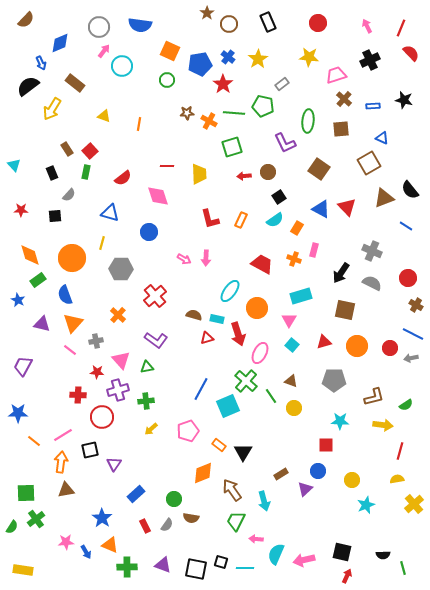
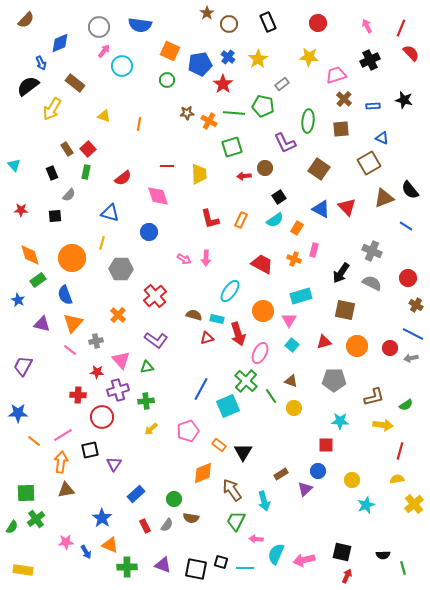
red square at (90, 151): moved 2 px left, 2 px up
brown circle at (268, 172): moved 3 px left, 4 px up
orange circle at (257, 308): moved 6 px right, 3 px down
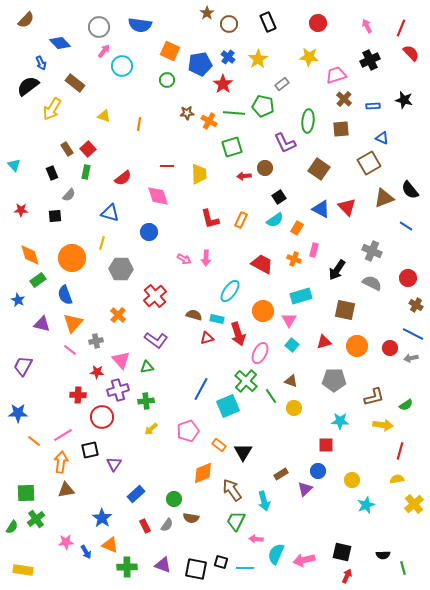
blue diamond at (60, 43): rotated 70 degrees clockwise
black arrow at (341, 273): moved 4 px left, 3 px up
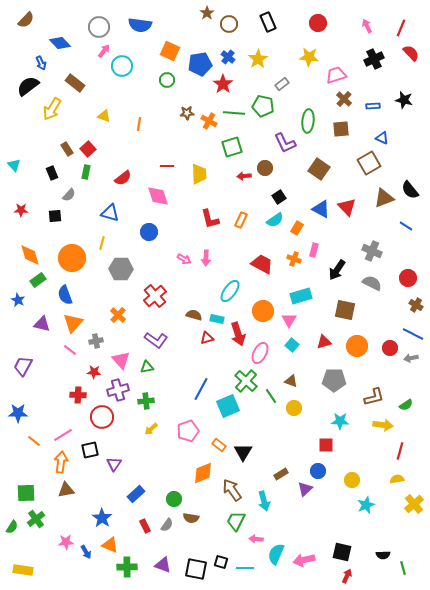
black cross at (370, 60): moved 4 px right, 1 px up
red star at (97, 372): moved 3 px left
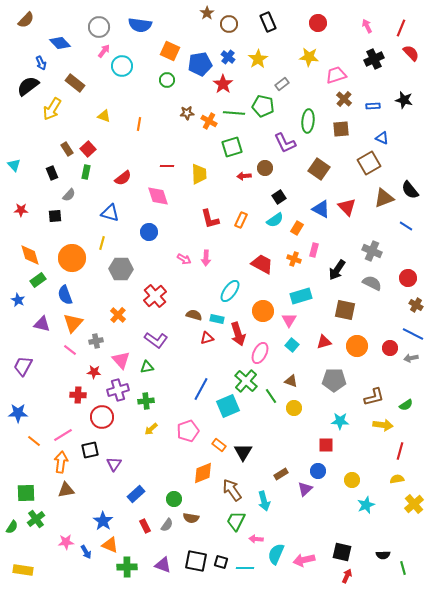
blue star at (102, 518): moved 1 px right, 3 px down
black square at (196, 569): moved 8 px up
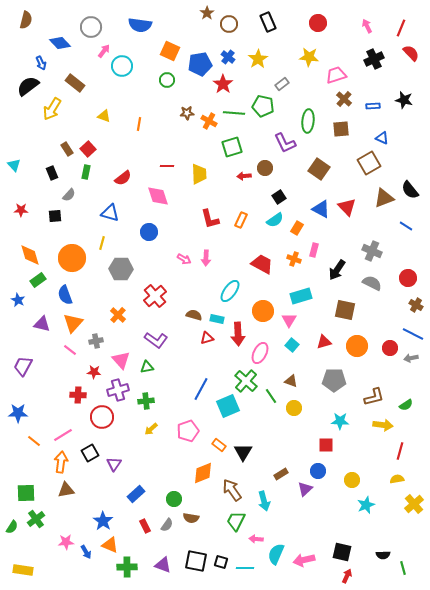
brown semicircle at (26, 20): rotated 30 degrees counterclockwise
gray circle at (99, 27): moved 8 px left
red arrow at (238, 334): rotated 15 degrees clockwise
black square at (90, 450): moved 3 px down; rotated 18 degrees counterclockwise
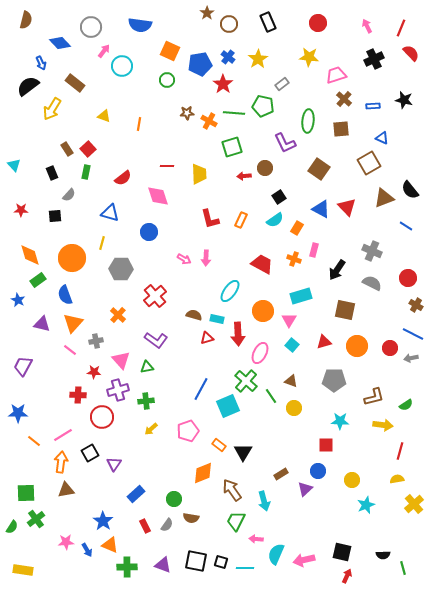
blue arrow at (86, 552): moved 1 px right, 2 px up
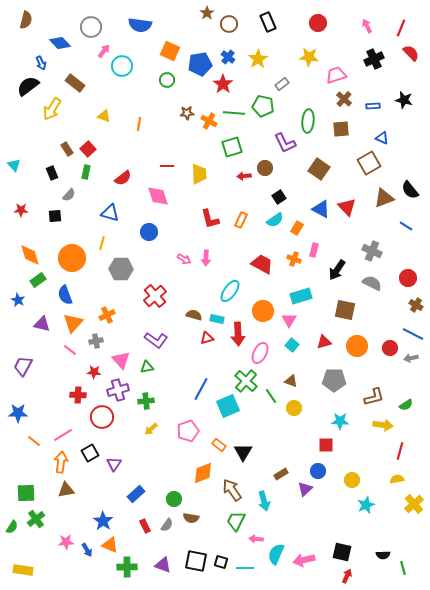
orange cross at (118, 315): moved 11 px left; rotated 21 degrees clockwise
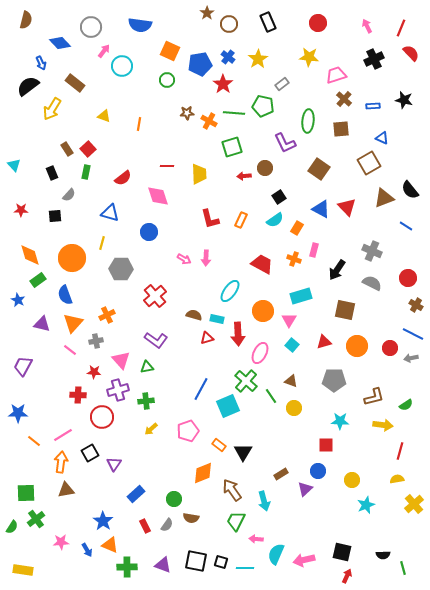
pink star at (66, 542): moved 5 px left
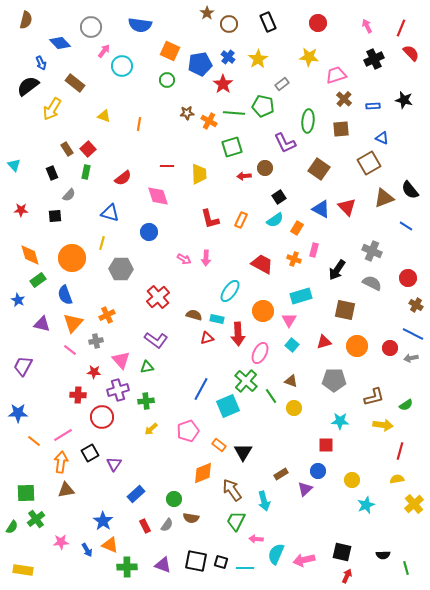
red cross at (155, 296): moved 3 px right, 1 px down
green line at (403, 568): moved 3 px right
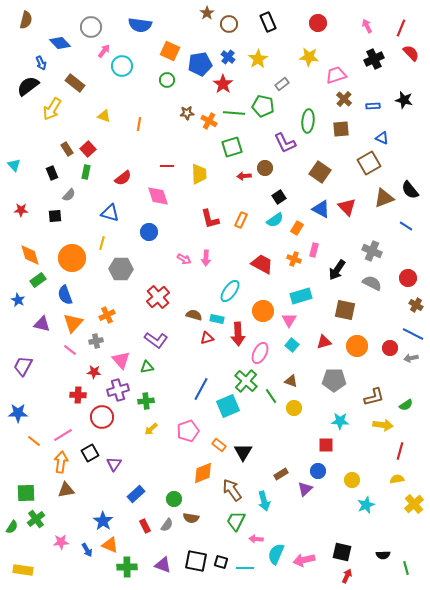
brown square at (319, 169): moved 1 px right, 3 px down
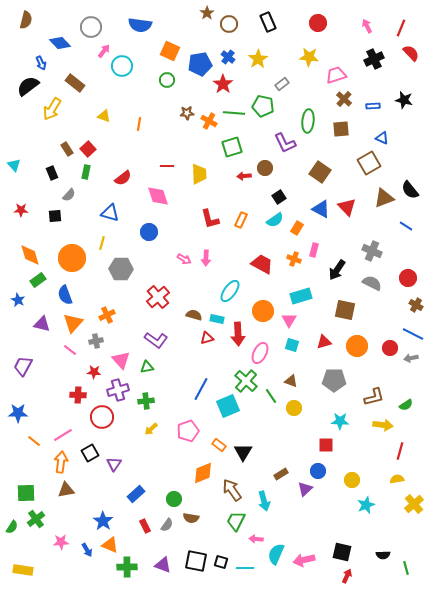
cyan square at (292, 345): rotated 24 degrees counterclockwise
